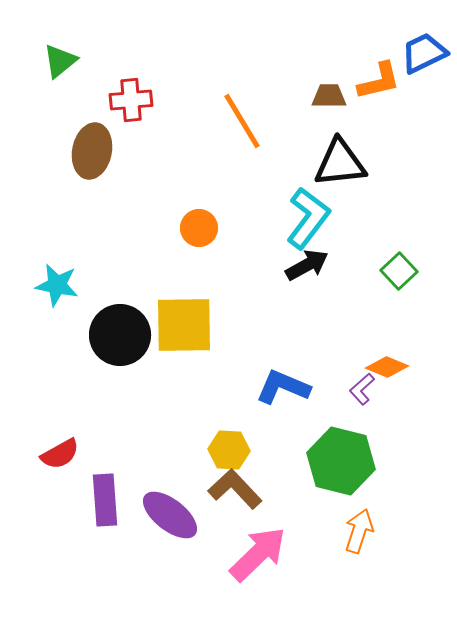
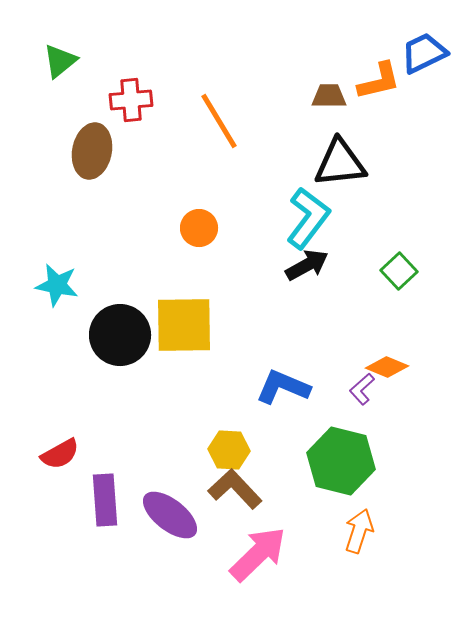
orange line: moved 23 px left
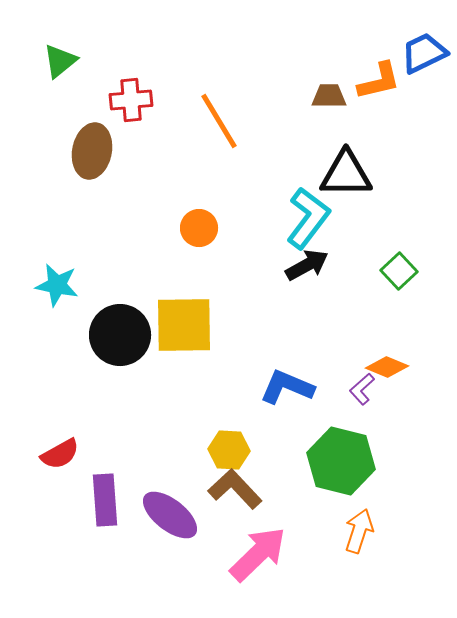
black triangle: moved 6 px right, 11 px down; rotated 6 degrees clockwise
blue L-shape: moved 4 px right
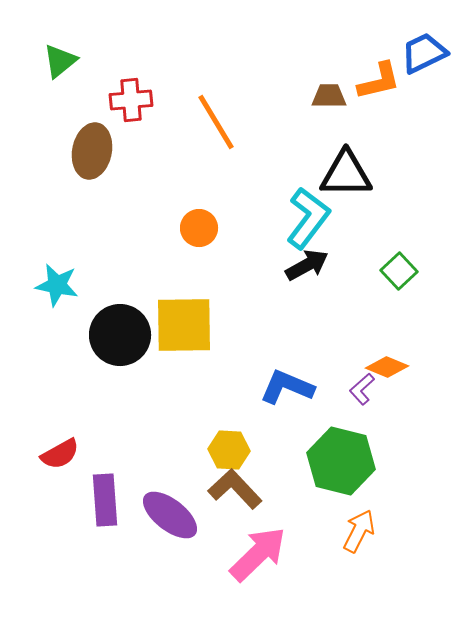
orange line: moved 3 px left, 1 px down
orange arrow: rotated 9 degrees clockwise
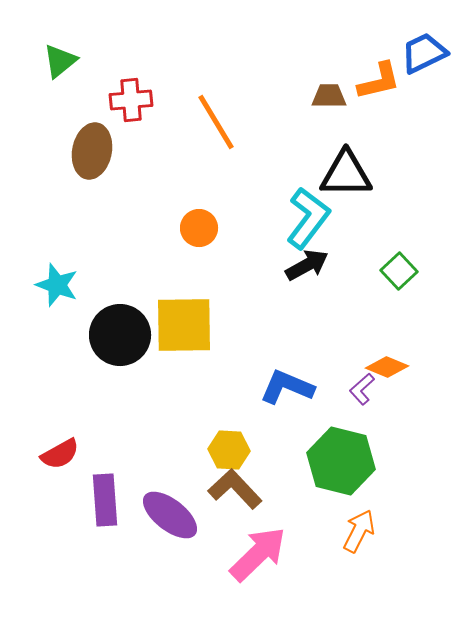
cyan star: rotated 9 degrees clockwise
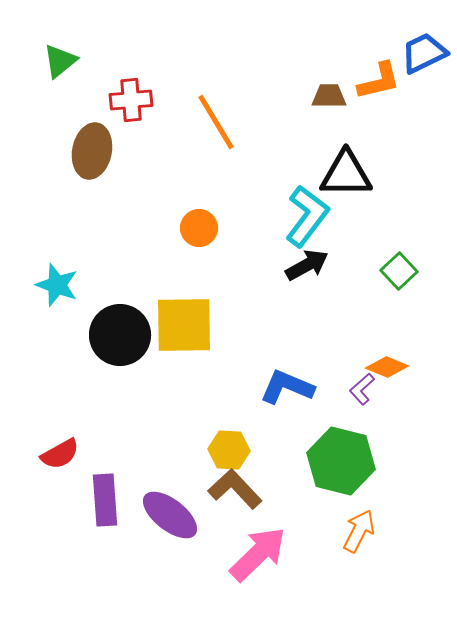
cyan L-shape: moved 1 px left, 2 px up
